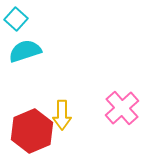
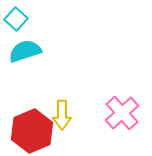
pink cross: moved 5 px down
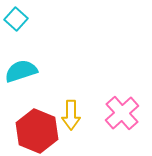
cyan semicircle: moved 4 px left, 20 px down
yellow arrow: moved 9 px right
red hexagon: moved 5 px right; rotated 15 degrees counterclockwise
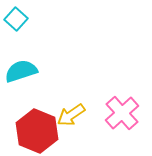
yellow arrow: rotated 56 degrees clockwise
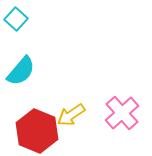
cyan semicircle: rotated 148 degrees clockwise
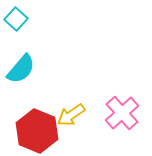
cyan semicircle: moved 2 px up
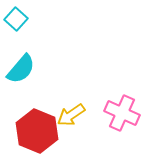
pink cross: rotated 24 degrees counterclockwise
